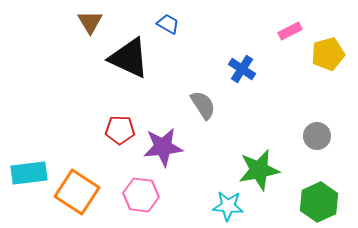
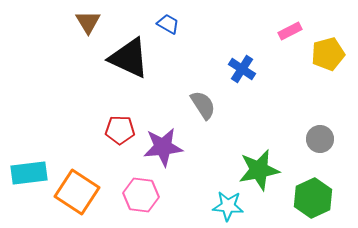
brown triangle: moved 2 px left
gray circle: moved 3 px right, 3 px down
green hexagon: moved 6 px left, 4 px up
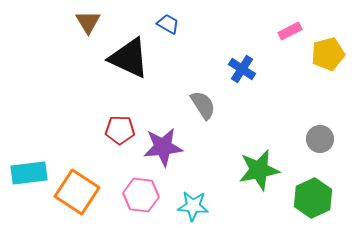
cyan star: moved 35 px left
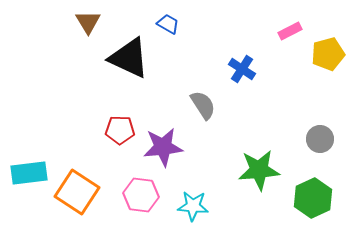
green star: rotated 6 degrees clockwise
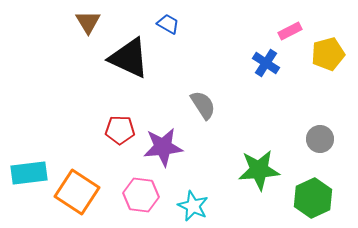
blue cross: moved 24 px right, 6 px up
cyan star: rotated 20 degrees clockwise
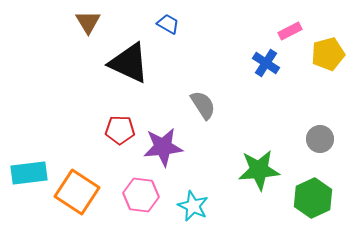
black triangle: moved 5 px down
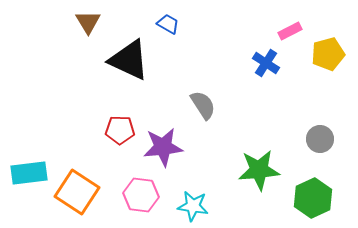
black triangle: moved 3 px up
cyan star: rotated 16 degrees counterclockwise
